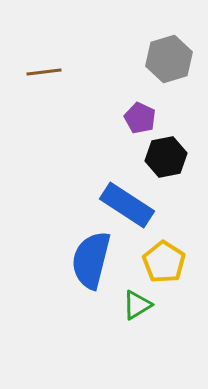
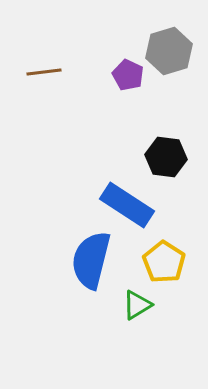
gray hexagon: moved 8 px up
purple pentagon: moved 12 px left, 43 px up
black hexagon: rotated 18 degrees clockwise
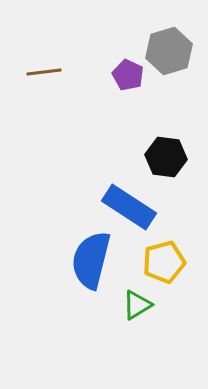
blue rectangle: moved 2 px right, 2 px down
yellow pentagon: rotated 24 degrees clockwise
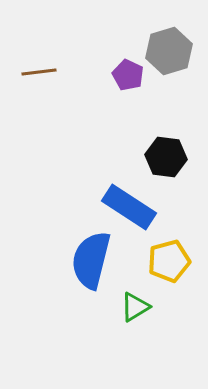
brown line: moved 5 px left
yellow pentagon: moved 5 px right, 1 px up
green triangle: moved 2 px left, 2 px down
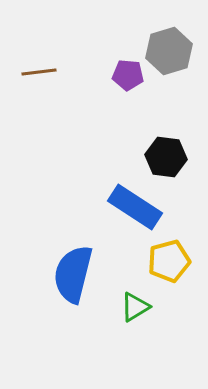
purple pentagon: rotated 20 degrees counterclockwise
blue rectangle: moved 6 px right
blue semicircle: moved 18 px left, 14 px down
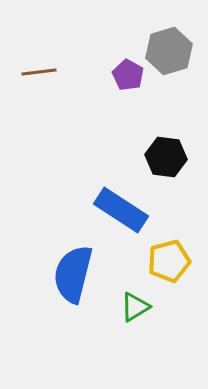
purple pentagon: rotated 24 degrees clockwise
blue rectangle: moved 14 px left, 3 px down
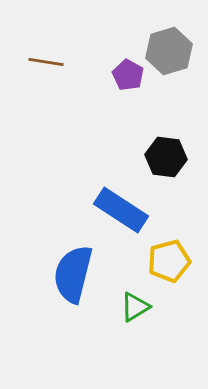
brown line: moved 7 px right, 10 px up; rotated 16 degrees clockwise
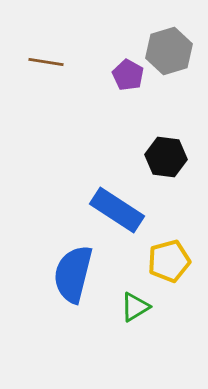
blue rectangle: moved 4 px left
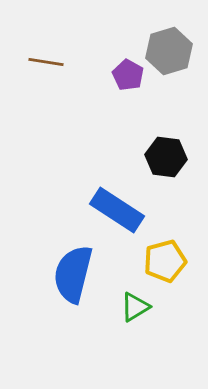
yellow pentagon: moved 4 px left
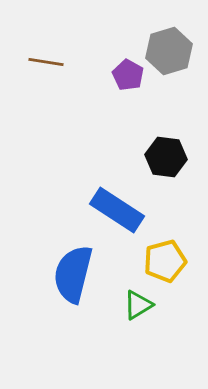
green triangle: moved 3 px right, 2 px up
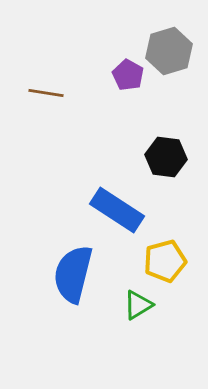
brown line: moved 31 px down
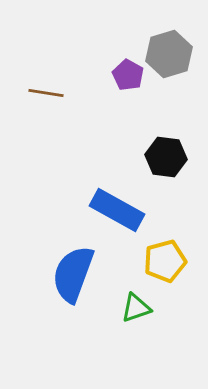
gray hexagon: moved 3 px down
blue rectangle: rotated 4 degrees counterclockwise
blue semicircle: rotated 6 degrees clockwise
green triangle: moved 2 px left, 3 px down; rotated 12 degrees clockwise
